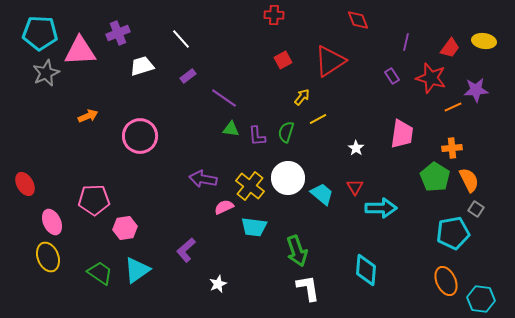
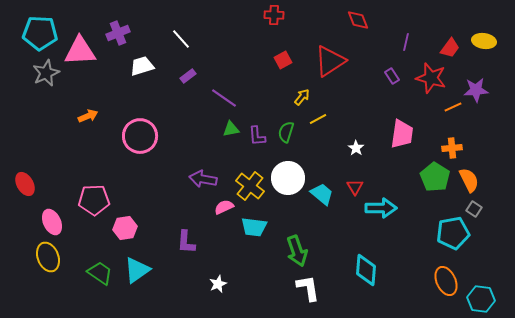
green triangle at (231, 129): rotated 18 degrees counterclockwise
gray square at (476, 209): moved 2 px left
purple L-shape at (186, 250): moved 8 px up; rotated 45 degrees counterclockwise
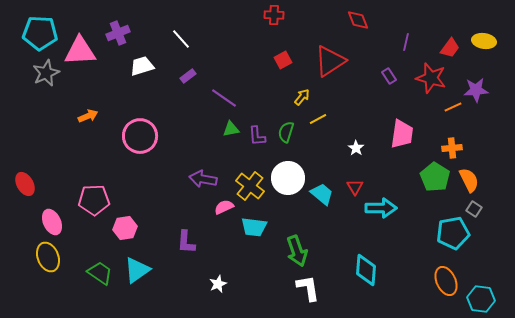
purple rectangle at (392, 76): moved 3 px left
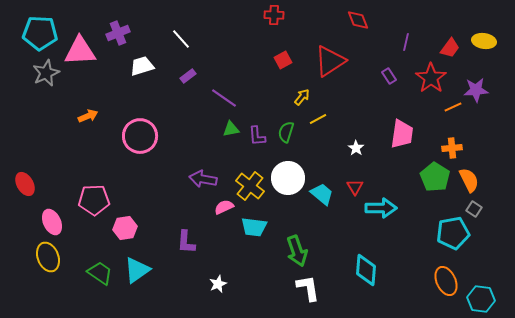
red star at (431, 78): rotated 20 degrees clockwise
